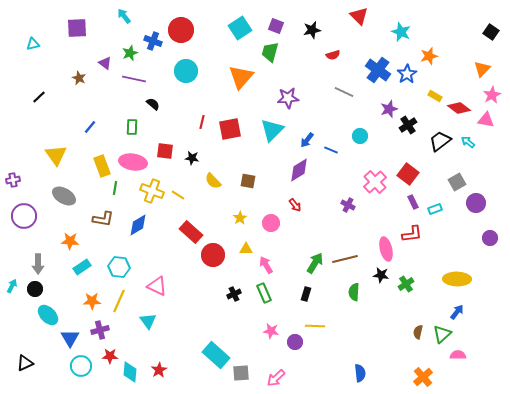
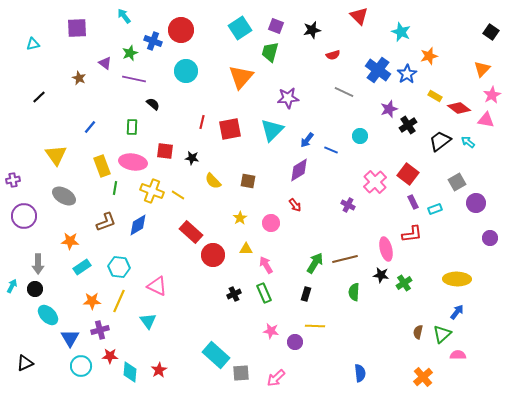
brown L-shape at (103, 219): moved 3 px right, 3 px down; rotated 30 degrees counterclockwise
green cross at (406, 284): moved 2 px left, 1 px up
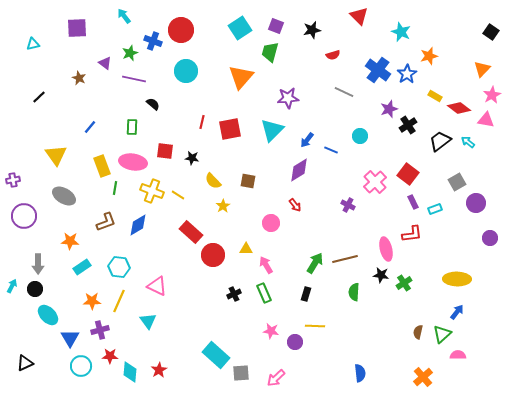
yellow star at (240, 218): moved 17 px left, 12 px up
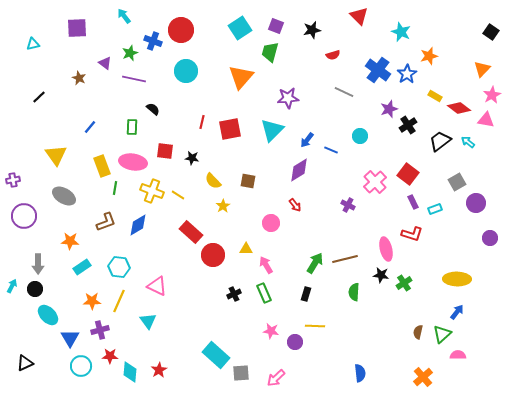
black semicircle at (153, 104): moved 5 px down
red L-shape at (412, 234): rotated 25 degrees clockwise
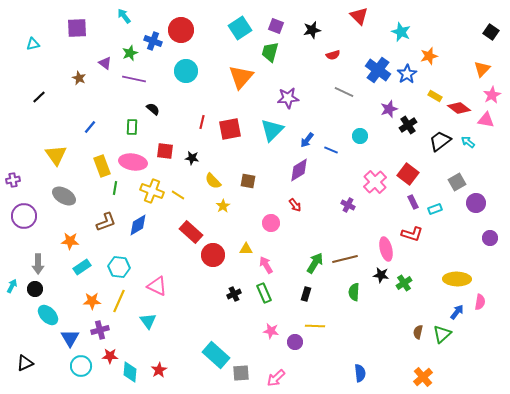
pink semicircle at (458, 355): moved 22 px right, 53 px up; rotated 98 degrees clockwise
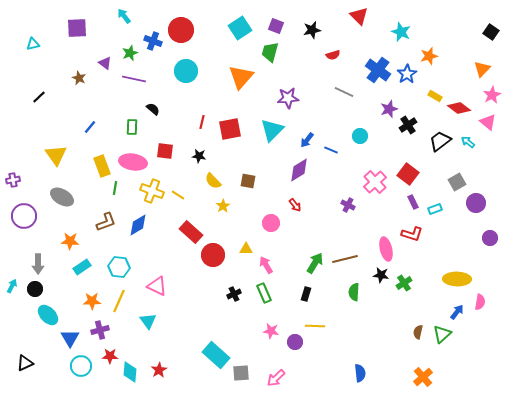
pink triangle at (486, 120): moved 2 px right, 2 px down; rotated 30 degrees clockwise
black star at (192, 158): moved 7 px right, 2 px up
gray ellipse at (64, 196): moved 2 px left, 1 px down
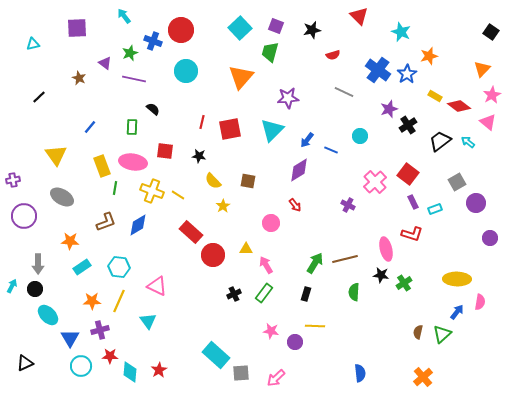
cyan square at (240, 28): rotated 10 degrees counterclockwise
red diamond at (459, 108): moved 2 px up
green rectangle at (264, 293): rotated 60 degrees clockwise
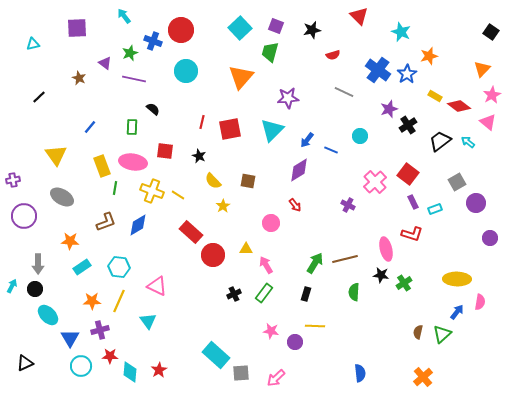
black star at (199, 156): rotated 16 degrees clockwise
